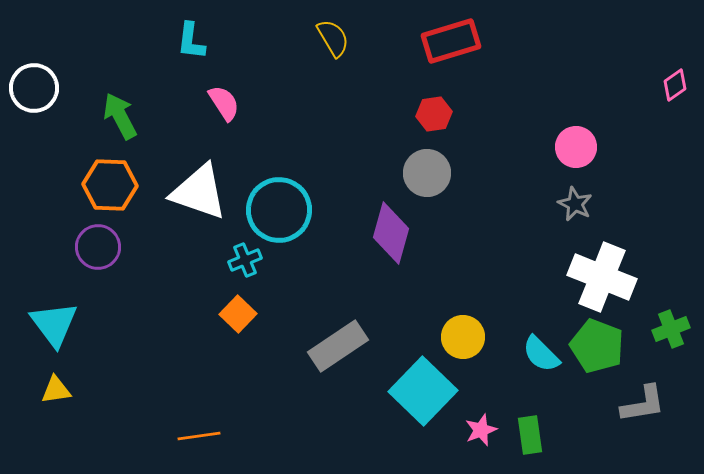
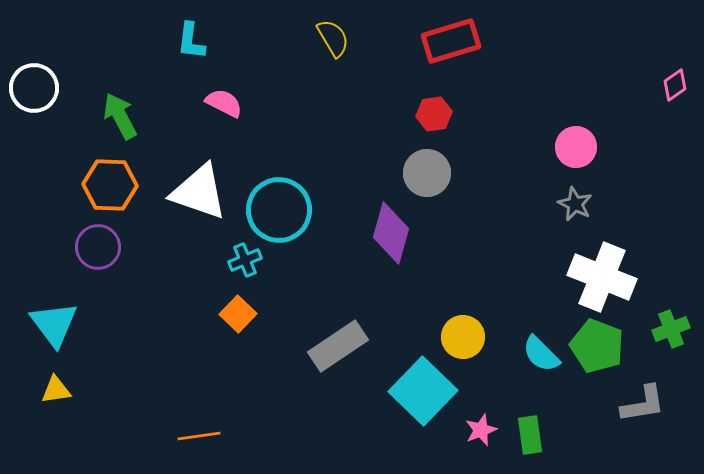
pink semicircle: rotated 30 degrees counterclockwise
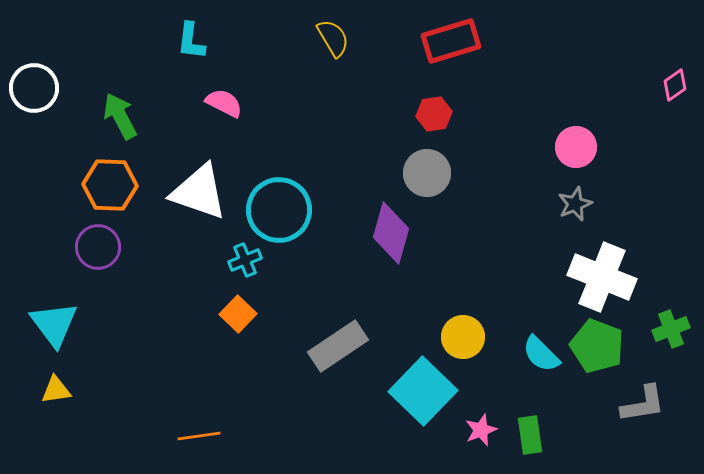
gray star: rotated 24 degrees clockwise
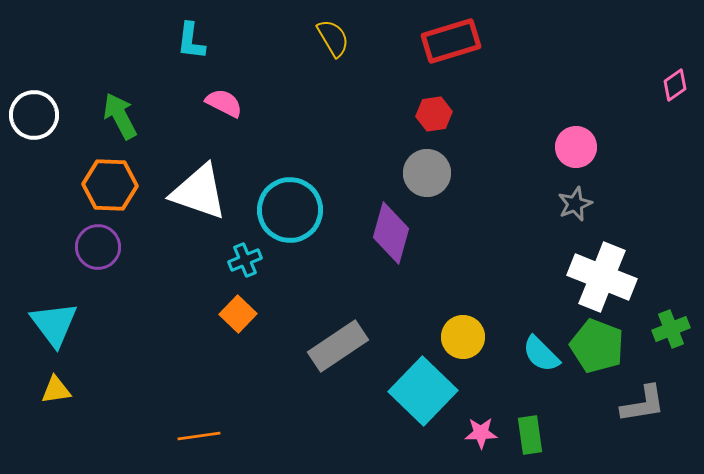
white circle: moved 27 px down
cyan circle: moved 11 px right
pink star: moved 3 px down; rotated 20 degrees clockwise
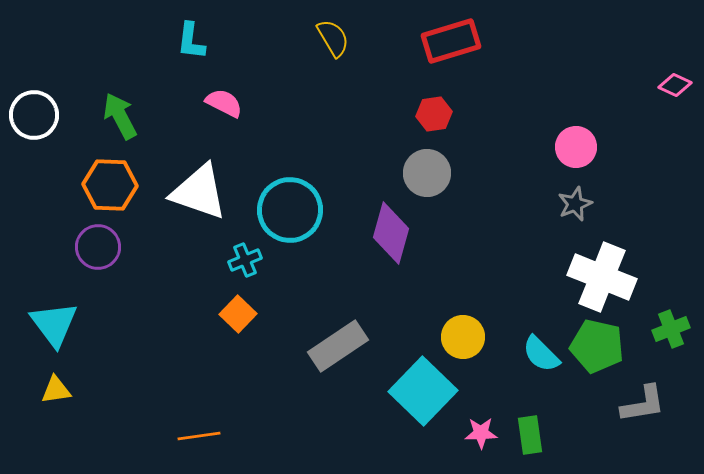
pink diamond: rotated 60 degrees clockwise
green pentagon: rotated 8 degrees counterclockwise
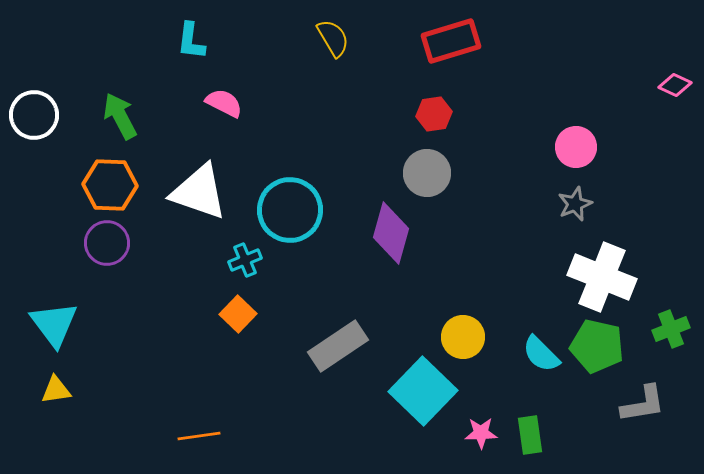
purple circle: moved 9 px right, 4 px up
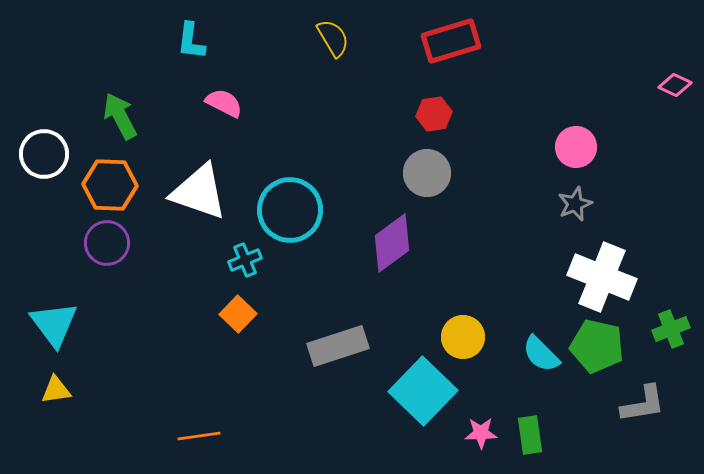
white circle: moved 10 px right, 39 px down
purple diamond: moved 1 px right, 10 px down; rotated 38 degrees clockwise
gray rectangle: rotated 16 degrees clockwise
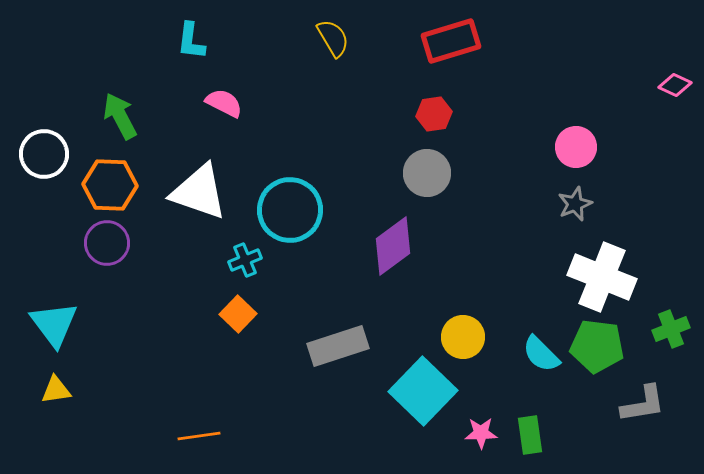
purple diamond: moved 1 px right, 3 px down
green pentagon: rotated 6 degrees counterclockwise
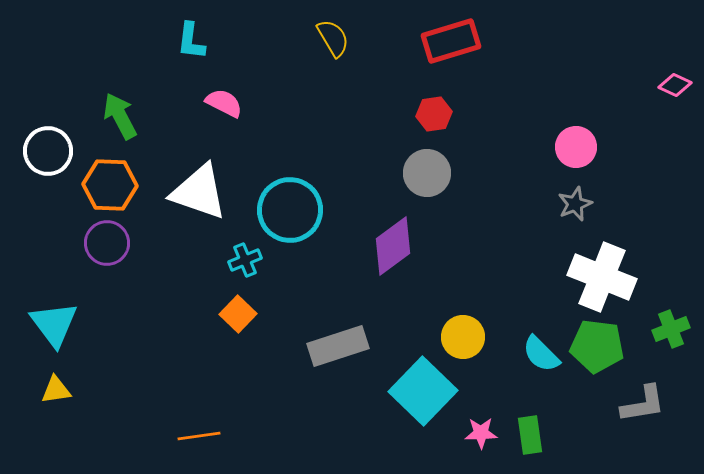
white circle: moved 4 px right, 3 px up
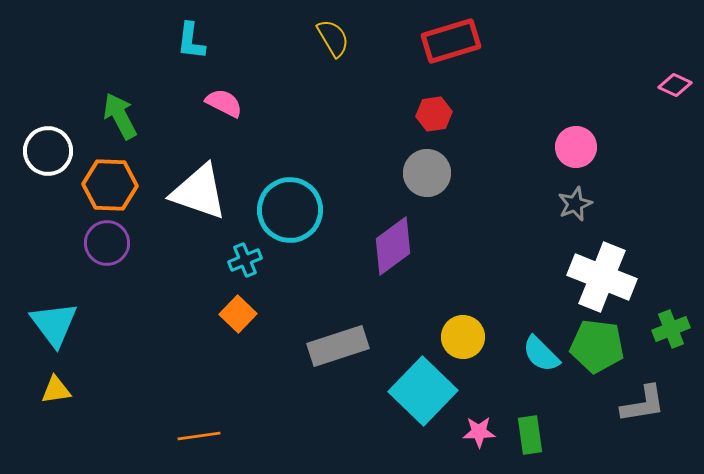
pink star: moved 2 px left, 1 px up
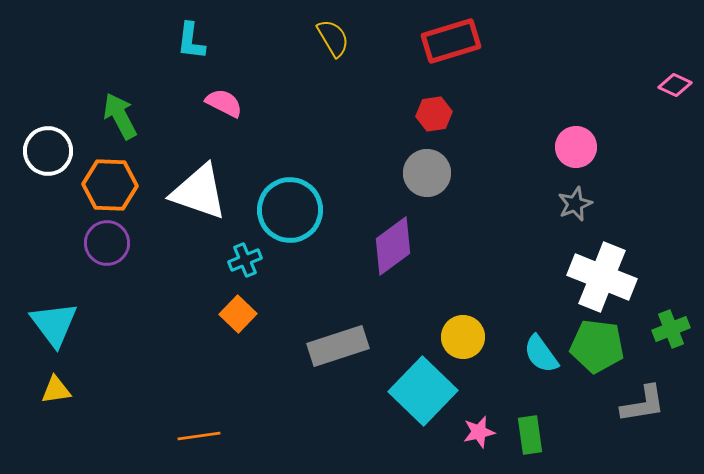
cyan semicircle: rotated 9 degrees clockwise
pink star: rotated 12 degrees counterclockwise
